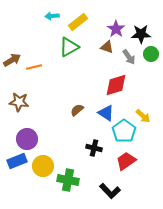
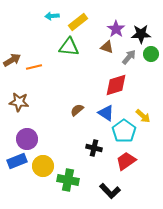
green triangle: rotated 35 degrees clockwise
gray arrow: rotated 105 degrees counterclockwise
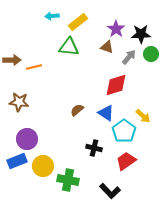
brown arrow: rotated 30 degrees clockwise
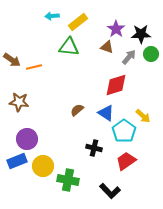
brown arrow: rotated 36 degrees clockwise
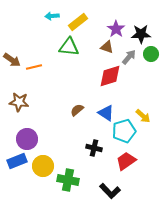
red diamond: moved 6 px left, 9 px up
cyan pentagon: rotated 20 degrees clockwise
